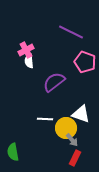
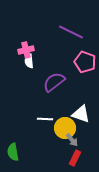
pink cross: rotated 14 degrees clockwise
yellow circle: moved 1 px left
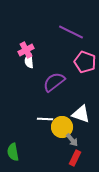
pink cross: rotated 14 degrees counterclockwise
yellow circle: moved 3 px left, 1 px up
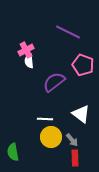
purple line: moved 3 px left
pink pentagon: moved 2 px left, 3 px down
white triangle: rotated 18 degrees clockwise
yellow circle: moved 11 px left, 10 px down
red rectangle: rotated 28 degrees counterclockwise
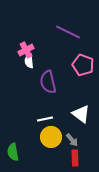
purple semicircle: moved 6 px left; rotated 65 degrees counterclockwise
white line: rotated 14 degrees counterclockwise
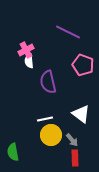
yellow circle: moved 2 px up
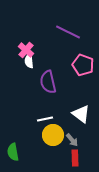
pink cross: rotated 21 degrees counterclockwise
yellow circle: moved 2 px right
